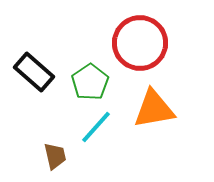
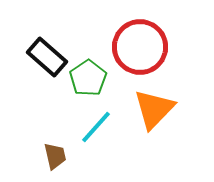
red circle: moved 4 px down
black rectangle: moved 13 px right, 15 px up
green pentagon: moved 2 px left, 4 px up
orange triangle: rotated 36 degrees counterclockwise
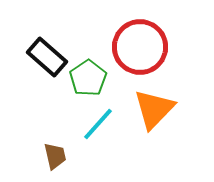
cyan line: moved 2 px right, 3 px up
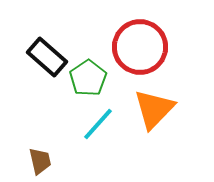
brown trapezoid: moved 15 px left, 5 px down
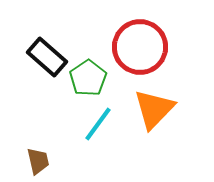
cyan line: rotated 6 degrees counterclockwise
brown trapezoid: moved 2 px left
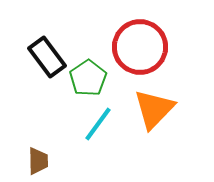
black rectangle: rotated 12 degrees clockwise
brown trapezoid: rotated 12 degrees clockwise
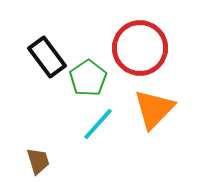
red circle: moved 1 px down
cyan line: rotated 6 degrees clockwise
brown trapezoid: rotated 16 degrees counterclockwise
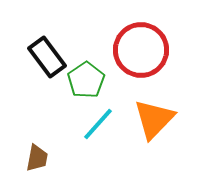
red circle: moved 1 px right, 2 px down
green pentagon: moved 2 px left, 2 px down
orange triangle: moved 10 px down
brown trapezoid: moved 1 px left, 3 px up; rotated 28 degrees clockwise
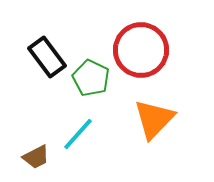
green pentagon: moved 5 px right, 2 px up; rotated 12 degrees counterclockwise
cyan line: moved 20 px left, 10 px down
brown trapezoid: moved 1 px left, 1 px up; rotated 52 degrees clockwise
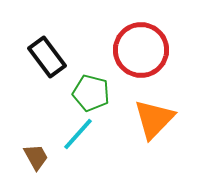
green pentagon: moved 15 px down; rotated 12 degrees counterclockwise
brown trapezoid: rotated 92 degrees counterclockwise
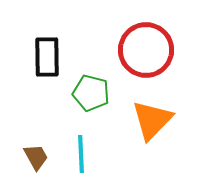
red circle: moved 5 px right
black rectangle: rotated 36 degrees clockwise
orange triangle: moved 2 px left, 1 px down
cyan line: moved 3 px right, 20 px down; rotated 45 degrees counterclockwise
